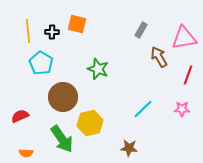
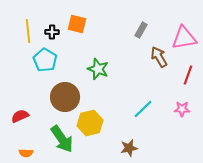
cyan pentagon: moved 4 px right, 3 px up
brown circle: moved 2 px right
brown star: rotated 18 degrees counterclockwise
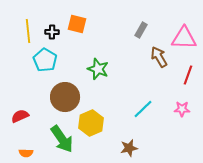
pink triangle: rotated 12 degrees clockwise
yellow hexagon: moved 1 px right; rotated 10 degrees counterclockwise
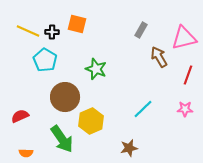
yellow line: rotated 60 degrees counterclockwise
pink triangle: rotated 16 degrees counterclockwise
green star: moved 2 px left
pink star: moved 3 px right
yellow hexagon: moved 2 px up
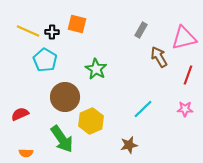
green star: rotated 10 degrees clockwise
red semicircle: moved 2 px up
brown star: moved 3 px up
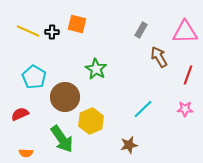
pink triangle: moved 1 px right, 6 px up; rotated 12 degrees clockwise
cyan pentagon: moved 11 px left, 17 px down
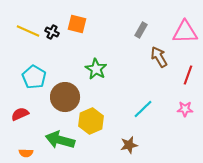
black cross: rotated 24 degrees clockwise
green arrow: moved 2 px left, 1 px down; rotated 140 degrees clockwise
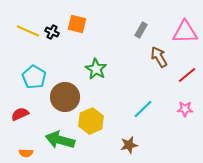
red line: moved 1 px left; rotated 30 degrees clockwise
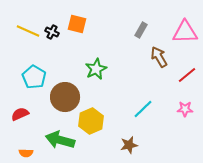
green star: rotated 15 degrees clockwise
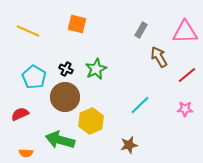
black cross: moved 14 px right, 37 px down
cyan line: moved 3 px left, 4 px up
